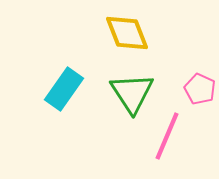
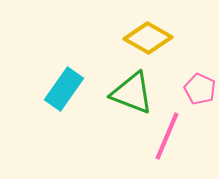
yellow diamond: moved 21 px right, 5 px down; rotated 39 degrees counterclockwise
green triangle: rotated 36 degrees counterclockwise
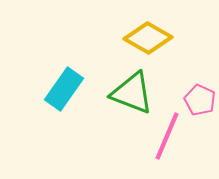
pink pentagon: moved 11 px down
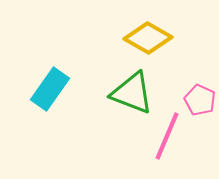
cyan rectangle: moved 14 px left
